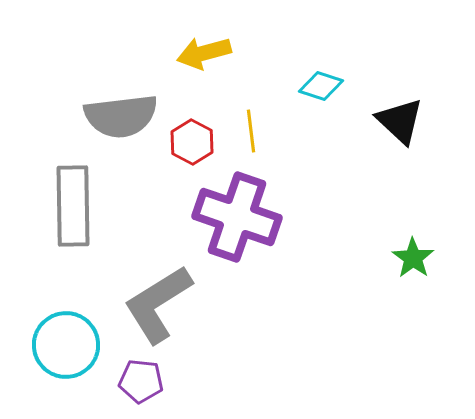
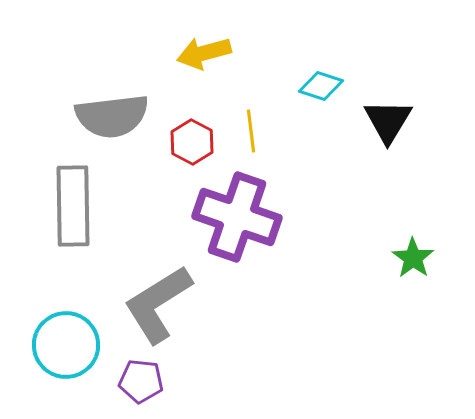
gray semicircle: moved 9 px left
black triangle: moved 12 px left; rotated 18 degrees clockwise
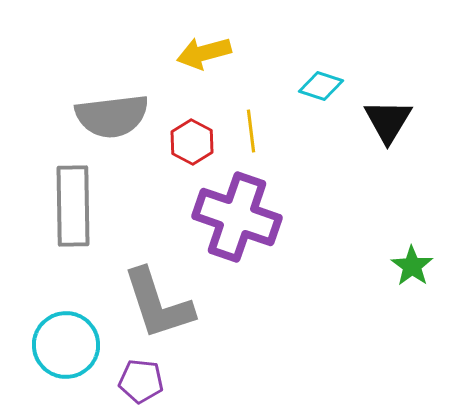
green star: moved 1 px left, 8 px down
gray L-shape: rotated 76 degrees counterclockwise
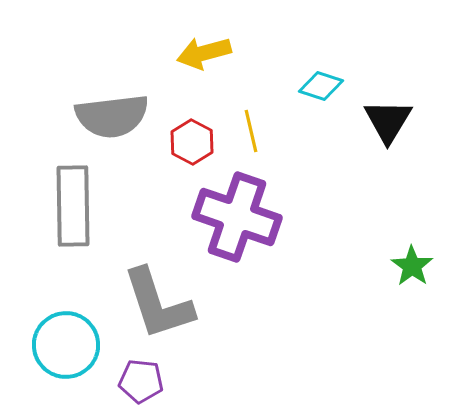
yellow line: rotated 6 degrees counterclockwise
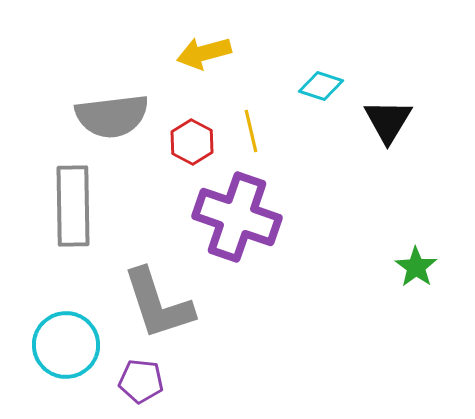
green star: moved 4 px right, 1 px down
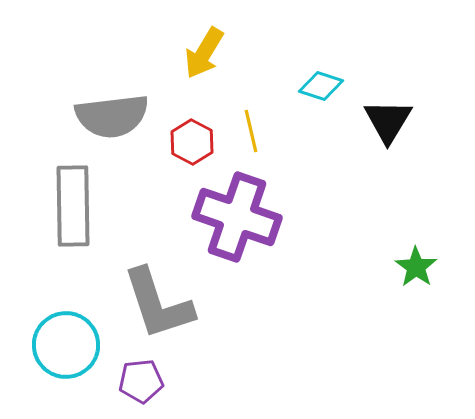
yellow arrow: rotated 44 degrees counterclockwise
purple pentagon: rotated 12 degrees counterclockwise
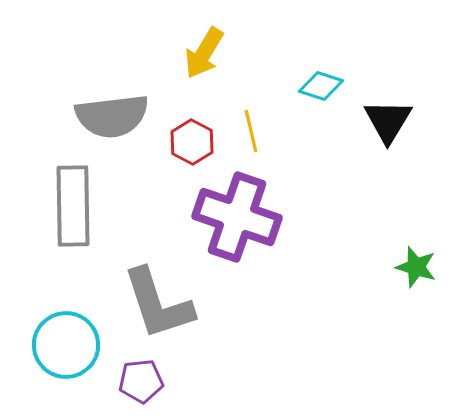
green star: rotated 18 degrees counterclockwise
